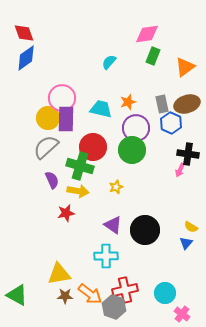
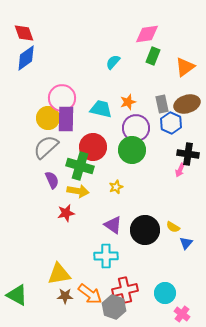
cyan semicircle: moved 4 px right
yellow semicircle: moved 18 px left
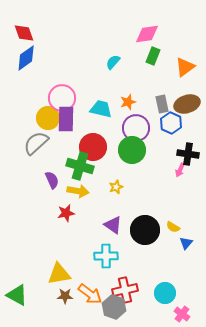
gray semicircle: moved 10 px left, 4 px up
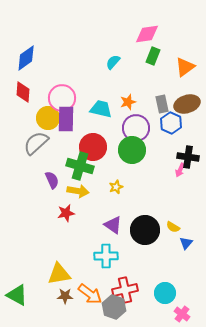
red diamond: moved 1 px left, 59 px down; rotated 25 degrees clockwise
black cross: moved 3 px down
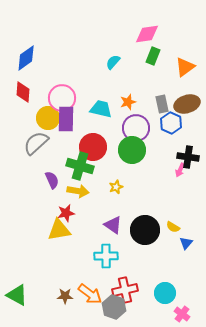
yellow triangle: moved 44 px up
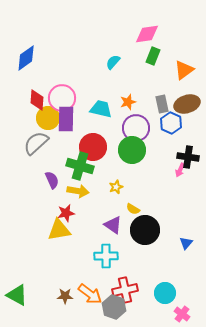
orange triangle: moved 1 px left, 3 px down
red diamond: moved 14 px right, 8 px down
yellow semicircle: moved 40 px left, 18 px up
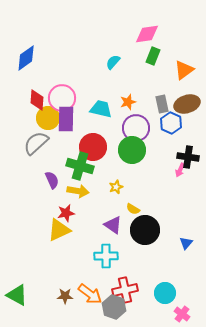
yellow triangle: rotated 15 degrees counterclockwise
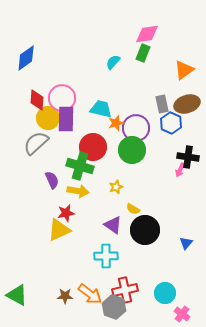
green rectangle: moved 10 px left, 3 px up
orange star: moved 12 px left, 21 px down
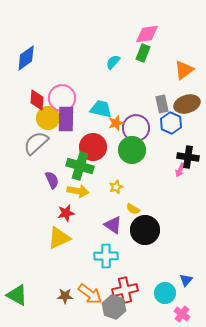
yellow triangle: moved 8 px down
blue triangle: moved 37 px down
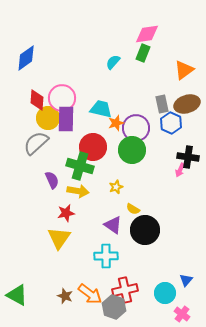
yellow triangle: rotated 30 degrees counterclockwise
brown star: rotated 21 degrees clockwise
